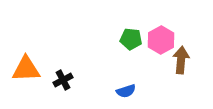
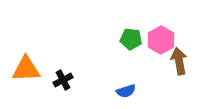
brown arrow: moved 2 px left, 1 px down; rotated 16 degrees counterclockwise
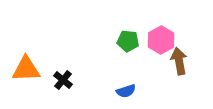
green pentagon: moved 3 px left, 2 px down
black cross: rotated 24 degrees counterclockwise
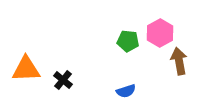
pink hexagon: moved 1 px left, 7 px up
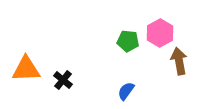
blue semicircle: rotated 144 degrees clockwise
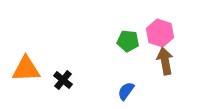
pink hexagon: rotated 12 degrees counterclockwise
brown arrow: moved 14 px left
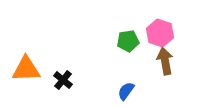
green pentagon: rotated 15 degrees counterclockwise
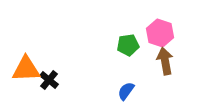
green pentagon: moved 4 px down
black cross: moved 14 px left
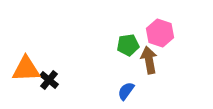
brown arrow: moved 16 px left, 1 px up
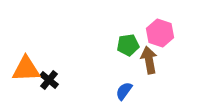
blue semicircle: moved 2 px left
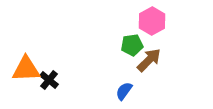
pink hexagon: moved 8 px left, 12 px up; rotated 12 degrees clockwise
green pentagon: moved 4 px right
brown arrow: rotated 56 degrees clockwise
